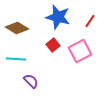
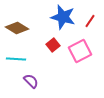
blue star: moved 5 px right
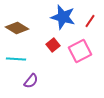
purple semicircle: rotated 84 degrees clockwise
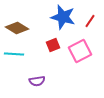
red square: rotated 16 degrees clockwise
cyan line: moved 2 px left, 5 px up
purple semicircle: moved 6 px right; rotated 42 degrees clockwise
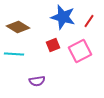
red line: moved 1 px left
brown diamond: moved 1 px right, 1 px up
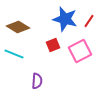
blue star: moved 2 px right, 2 px down
cyan line: rotated 18 degrees clockwise
purple semicircle: rotated 77 degrees counterclockwise
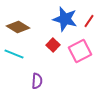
red square: rotated 24 degrees counterclockwise
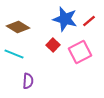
red line: rotated 16 degrees clockwise
pink square: moved 1 px down
purple semicircle: moved 9 px left
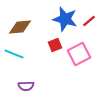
brown diamond: moved 2 px right; rotated 35 degrees counterclockwise
red square: moved 2 px right; rotated 24 degrees clockwise
pink square: moved 1 px left, 2 px down
purple semicircle: moved 2 px left, 5 px down; rotated 84 degrees clockwise
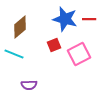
red line: moved 2 px up; rotated 40 degrees clockwise
brown diamond: rotated 35 degrees counterclockwise
red square: moved 1 px left
purple semicircle: moved 3 px right, 1 px up
